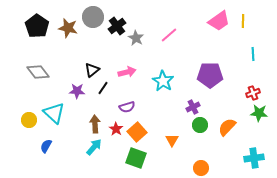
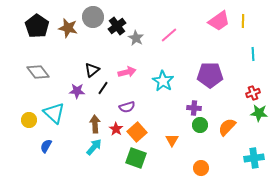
purple cross: moved 1 px right, 1 px down; rotated 32 degrees clockwise
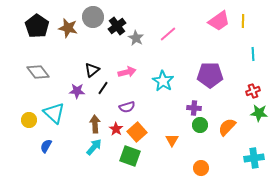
pink line: moved 1 px left, 1 px up
red cross: moved 2 px up
green square: moved 6 px left, 2 px up
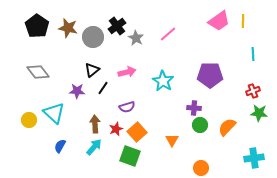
gray circle: moved 20 px down
red star: rotated 16 degrees clockwise
blue semicircle: moved 14 px right
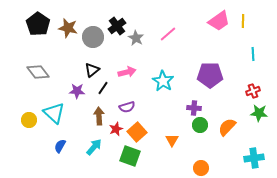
black pentagon: moved 1 px right, 2 px up
brown arrow: moved 4 px right, 8 px up
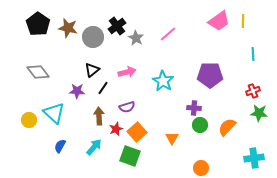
orange triangle: moved 2 px up
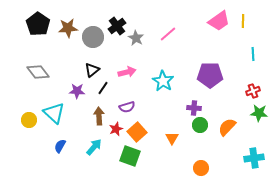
brown star: rotated 18 degrees counterclockwise
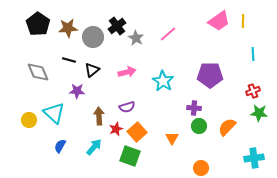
gray diamond: rotated 15 degrees clockwise
black line: moved 34 px left, 28 px up; rotated 72 degrees clockwise
green circle: moved 1 px left, 1 px down
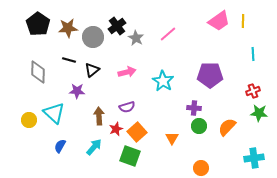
gray diamond: rotated 25 degrees clockwise
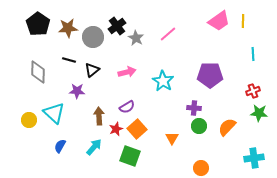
purple semicircle: rotated 14 degrees counterclockwise
orange square: moved 3 px up
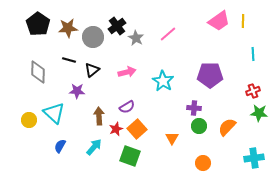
orange circle: moved 2 px right, 5 px up
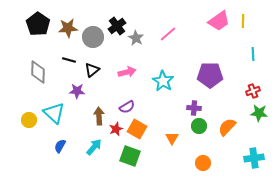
orange square: rotated 18 degrees counterclockwise
